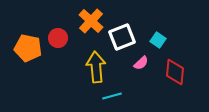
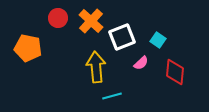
red circle: moved 20 px up
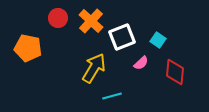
yellow arrow: moved 2 px left, 1 px down; rotated 36 degrees clockwise
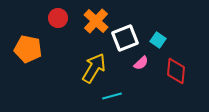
orange cross: moved 5 px right
white square: moved 3 px right, 1 px down
orange pentagon: moved 1 px down
red diamond: moved 1 px right, 1 px up
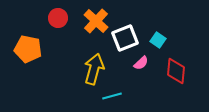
yellow arrow: moved 1 px down; rotated 16 degrees counterclockwise
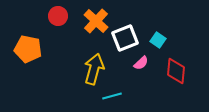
red circle: moved 2 px up
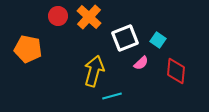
orange cross: moved 7 px left, 4 px up
yellow arrow: moved 2 px down
